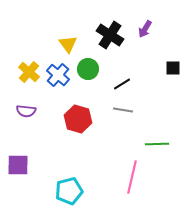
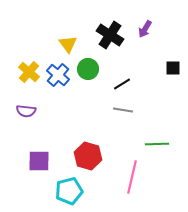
red hexagon: moved 10 px right, 37 px down
purple square: moved 21 px right, 4 px up
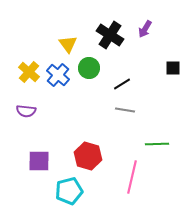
green circle: moved 1 px right, 1 px up
gray line: moved 2 px right
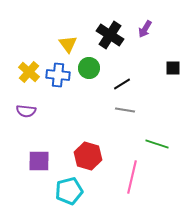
blue cross: rotated 35 degrees counterclockwise
green line: rotated 20 degrees clockwise
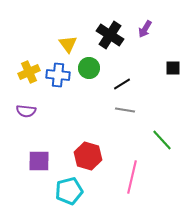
yellow cross: rotated 25 degrees clockwise
green line: moved 5 px right, 4 px up; rotated 30 degrees clockwise
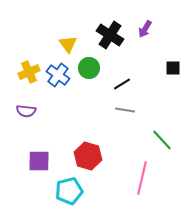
blue cross: rotated 30 degrees clockwise
pink line: moved 10 px right, 1 px down
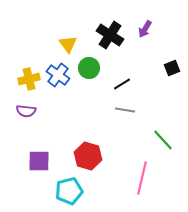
black square: moved 1 px left; rotated 21 degrees counterclockwise
yellow cross: moved 7 px down; rotated 10 degrees clockwise
green line: moved 1 px right
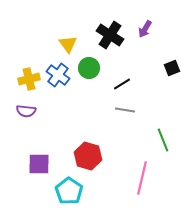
green line: rotated 20 degrees clockwise
purple square: moved 3 px down
cyan pentagon: rotated 24 degrees counterclockwise
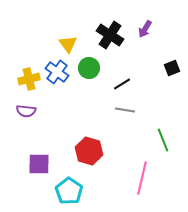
blue cross: moved 1 px left, 3 px up
red hexagon: moved 1 px right, 5 px up
